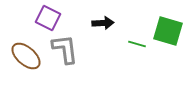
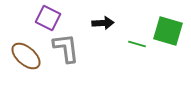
gray L-shape: moved 1 px right, 1 px up
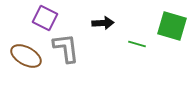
purple square: moved 3 px left
green square: moved 4 px right, 5 px up
brown ellipse: rotated 12 degrees counterclockwise
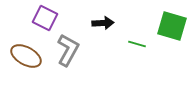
gray L-shape: moved 2 px right, 2 px down; rotated 36 degrees clockwise
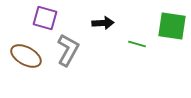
purple square: rotated 10 degrees counterclockwise
green square: rotated 8 degrees counterclockwise
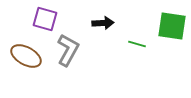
purple square: moved 1 px down
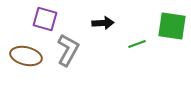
green line: rotated 36 degrees counterclockwise
brown ellipse: rotated 16 degrees counterclockwise
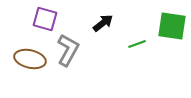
black arrow: rotated 35 degrees counterclockwise
brown ellipse: moved 4 px right, 3 px down
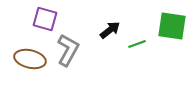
black arrow: moved 7 px right, 7 px down
